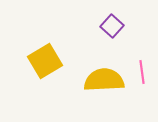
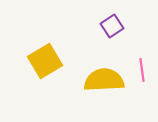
purple square: rotated 15 degrees clockwise
pink line: moved 2 px up
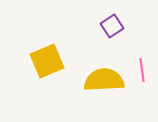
yellow square: moved 2 px right; rotated 8 degrees clockwise
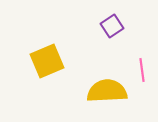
yellow semicircle: moved 3 px right, 11 px down
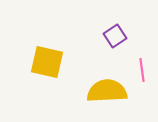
purple square: moved 3 px right, 10 px down
yellow square: moved 1 px down; rotated 36 degrees clockwise
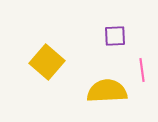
purple square: rotated 30 degrees clockwise
yellow square: rotated 28 degrees clockwise
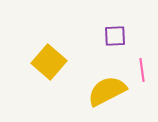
yellow square: moved 2 px right
yellow semicircle: rotated 24 degrees counterclockwise
